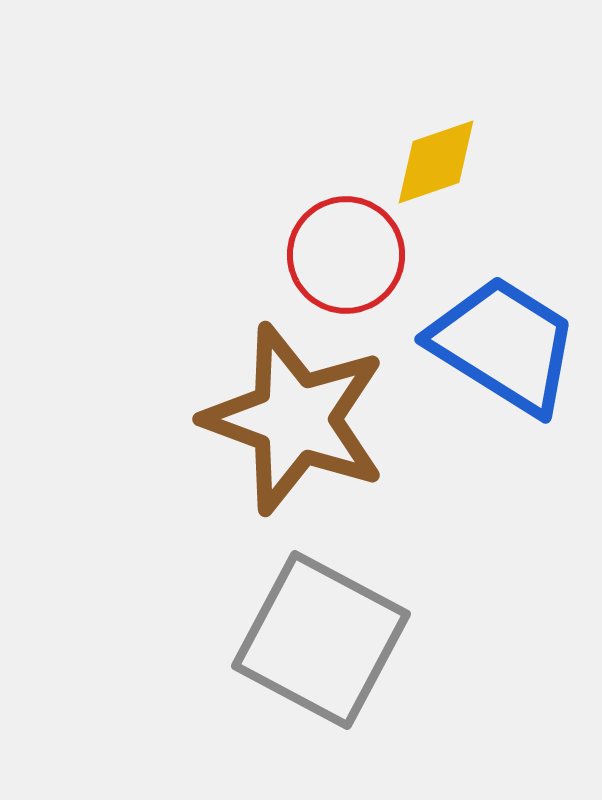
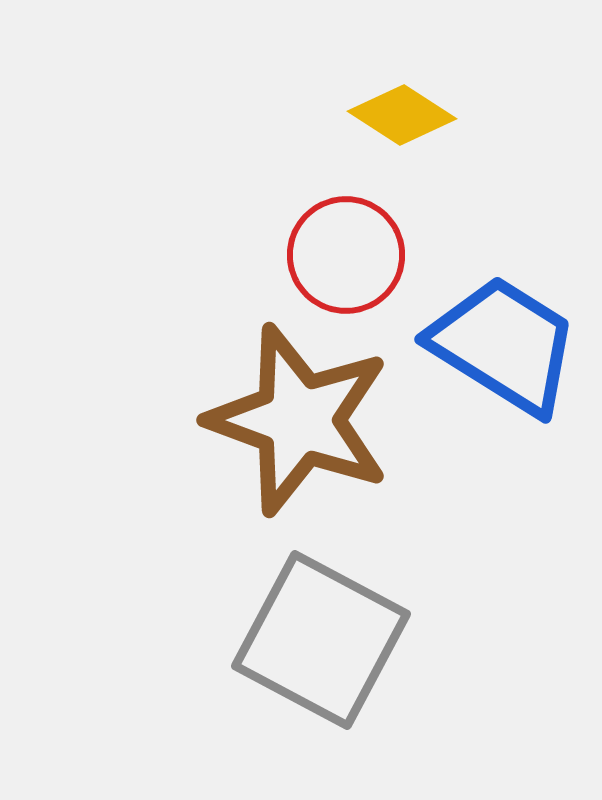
yellow diamond: moved 34 px left, 47 px up; rotated 52 degrees clockwise
brown star: moved 4 px right, 1 px down
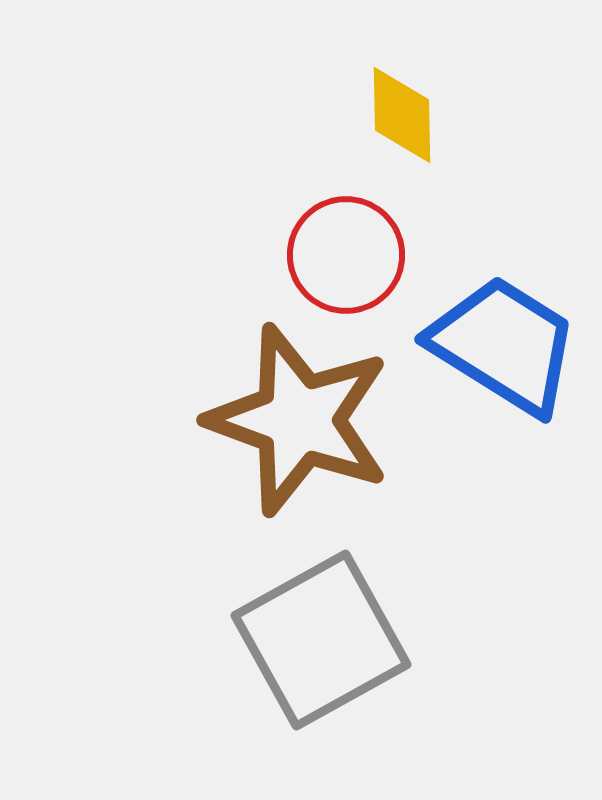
yellow diamond: rotated 56 degrees clockwise
gray square: rotated 33 degrees clockwise
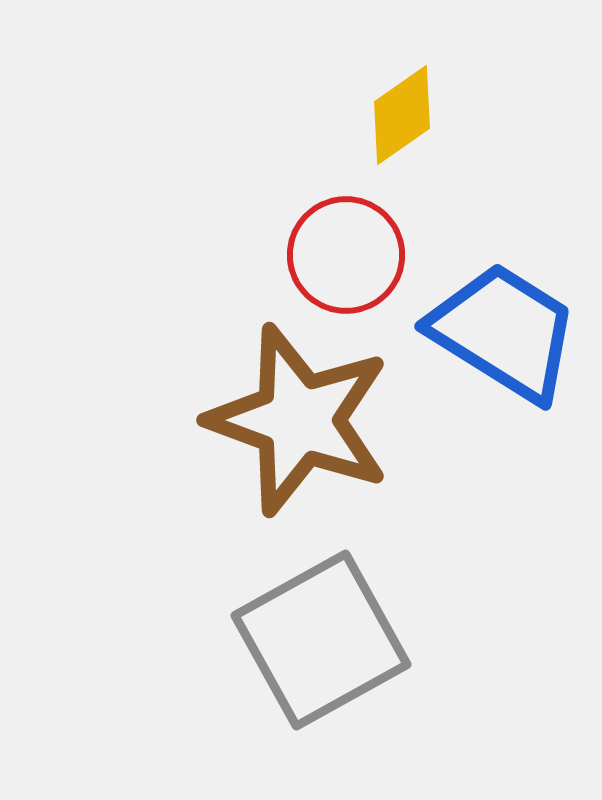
yellow diamond: rotated 56 degrees clockwise
blue trapezoid: moved 13 px up
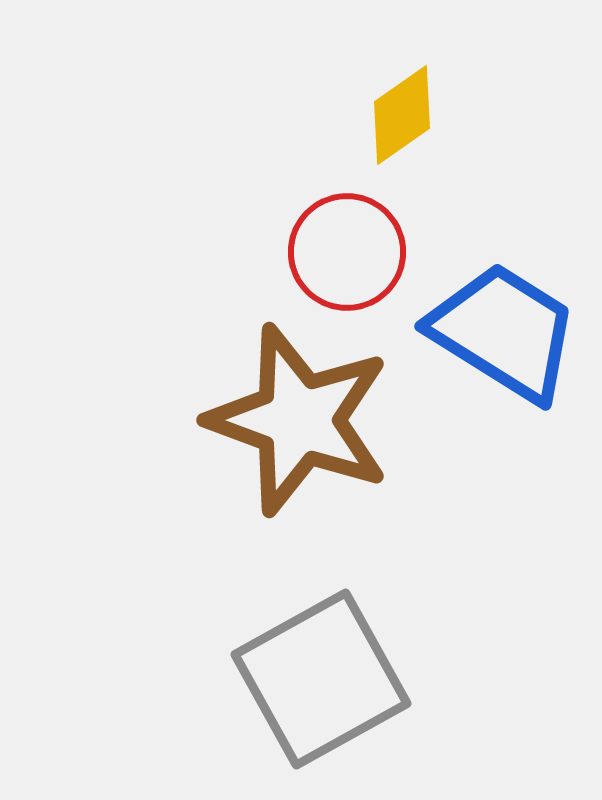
red circle: moved 1 px right, 3 px up
gray square: moved 39 px down
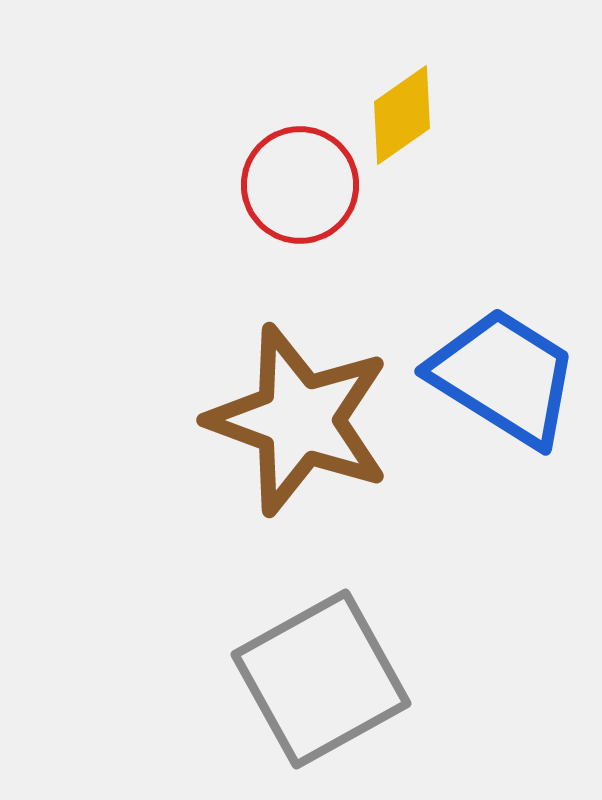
red circle: moved 47 px left, 67 px up
blue trapezoid: moved 45 px down
